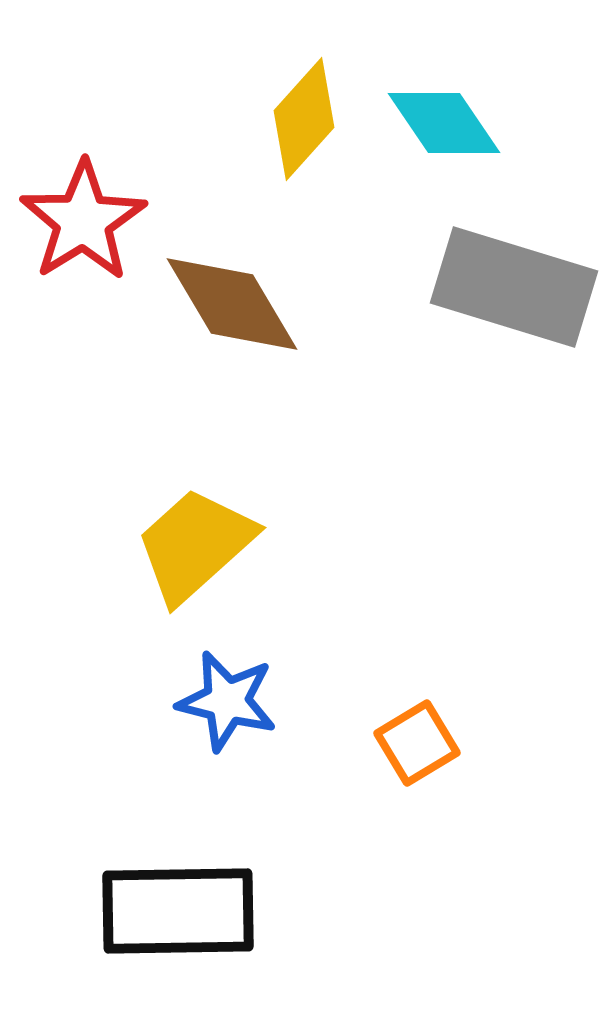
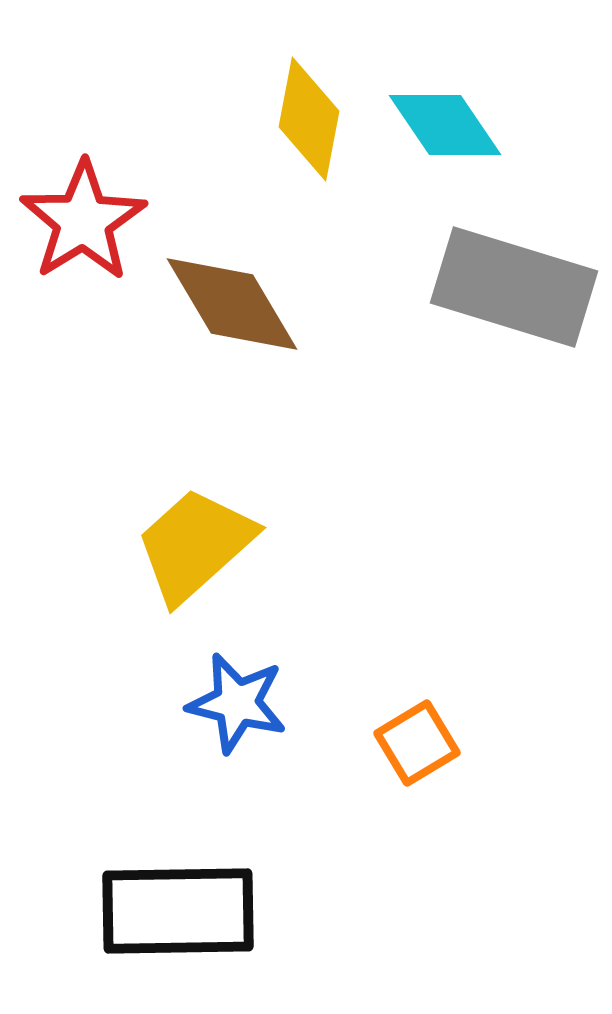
yellow diamond: moved 5 px right; rotated 31 degrees counterclockwise
cyan diamond: moved 1 px right, 2 px down
blue star: moved 10 px right, 2 px down
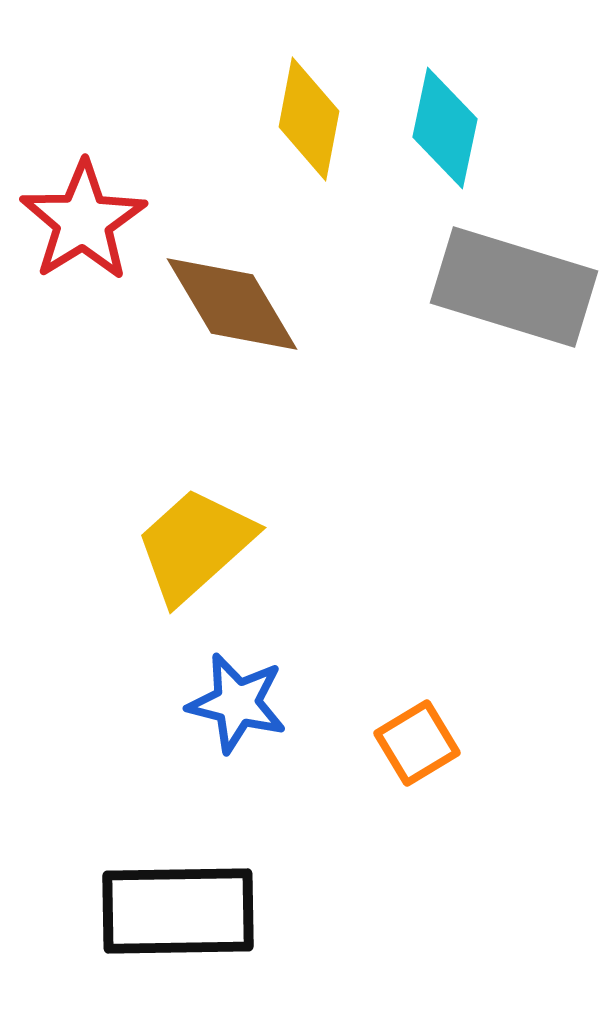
cyan diamond: moved 3 px down; rotated 46 degrees clockwise
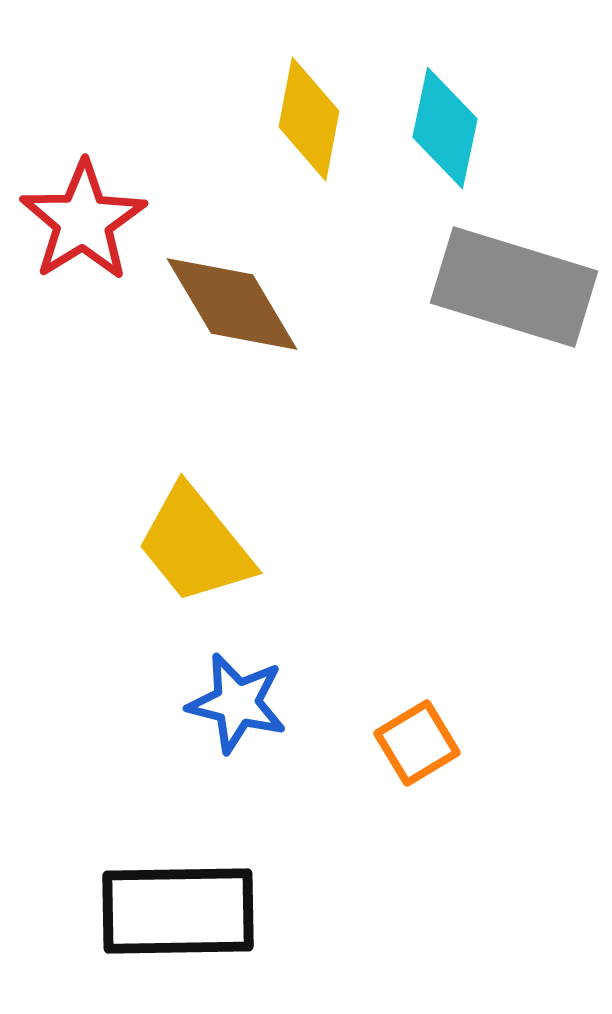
yellow trapezoid: rotated 87 degrees counterclockwise
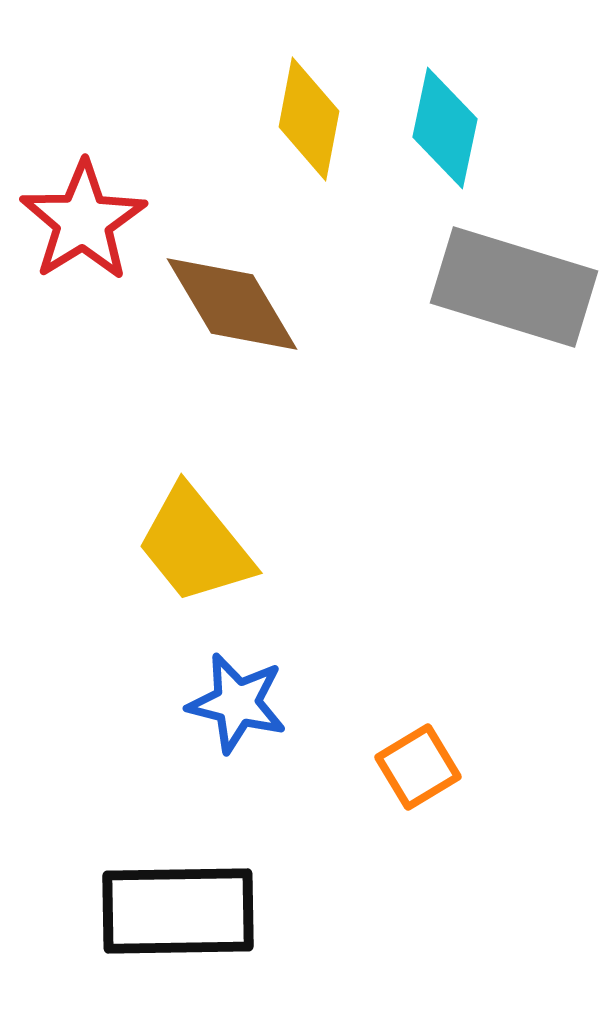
orange square: moved 1 px right, 24 px down
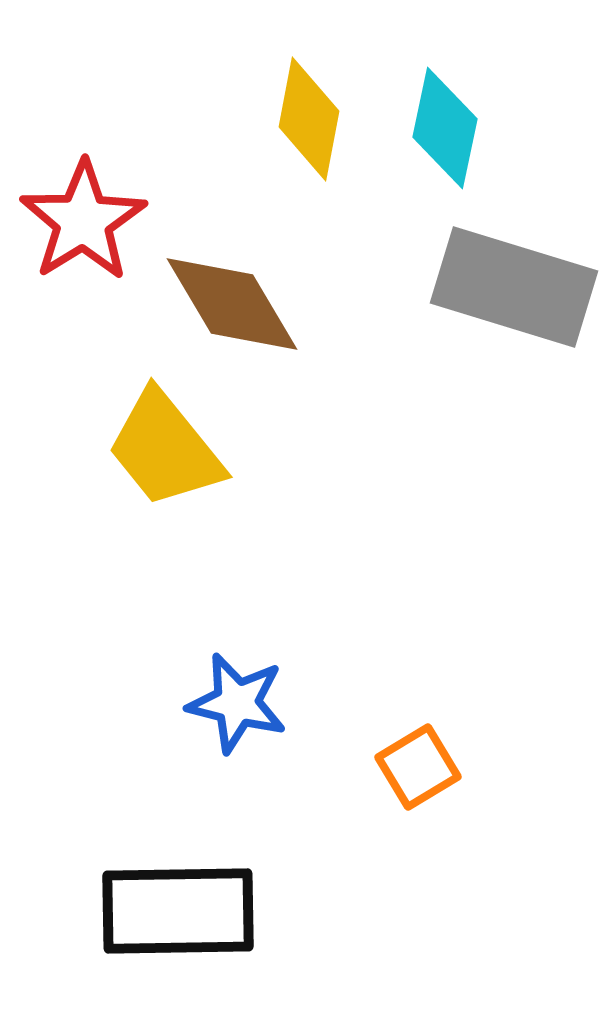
yellow trapezoid: moved 30 px left, 96 px up
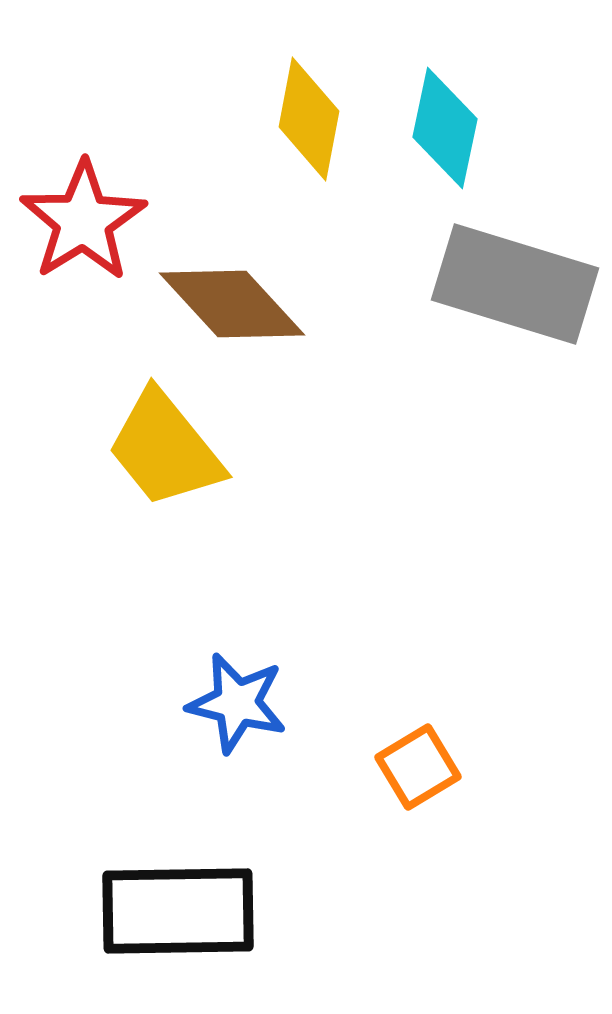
gray rectangle: moved 1 px right, 3 px up
brown diamond: rotated 12 degrees counterclockwise
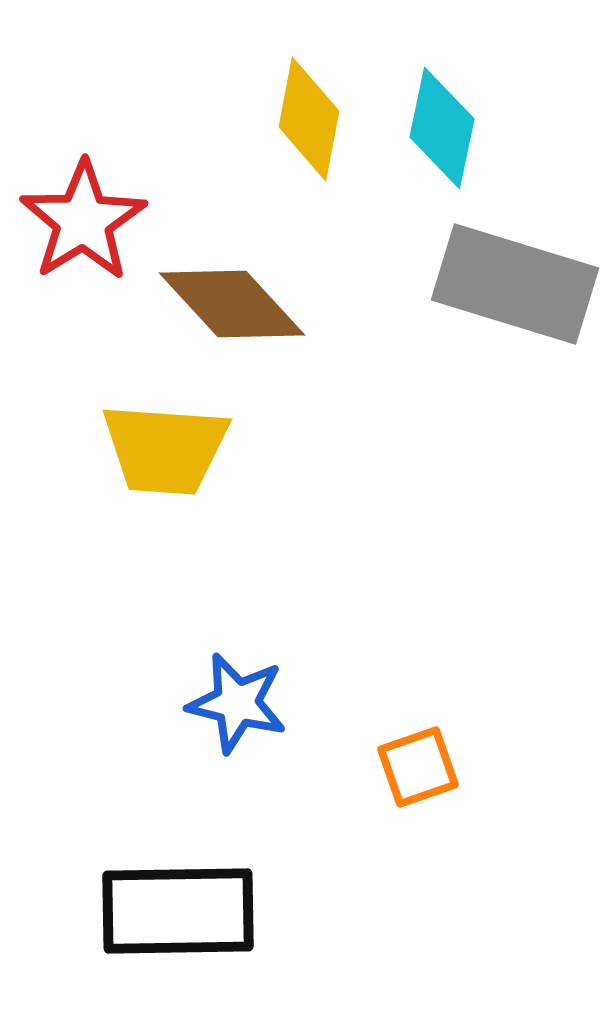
cyan diamond: moved 3 px left
yellow trapezoid: rotated 47 degrees counterclockwise
orange square: rotated 12 degrees clockwise
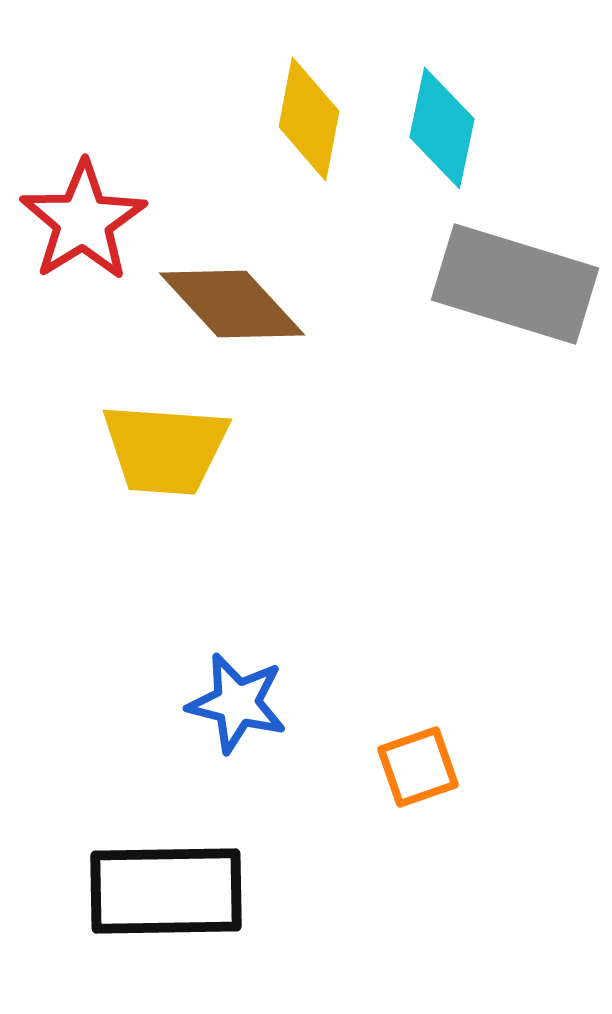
black rectangle: moved 12 px left, 20 px up
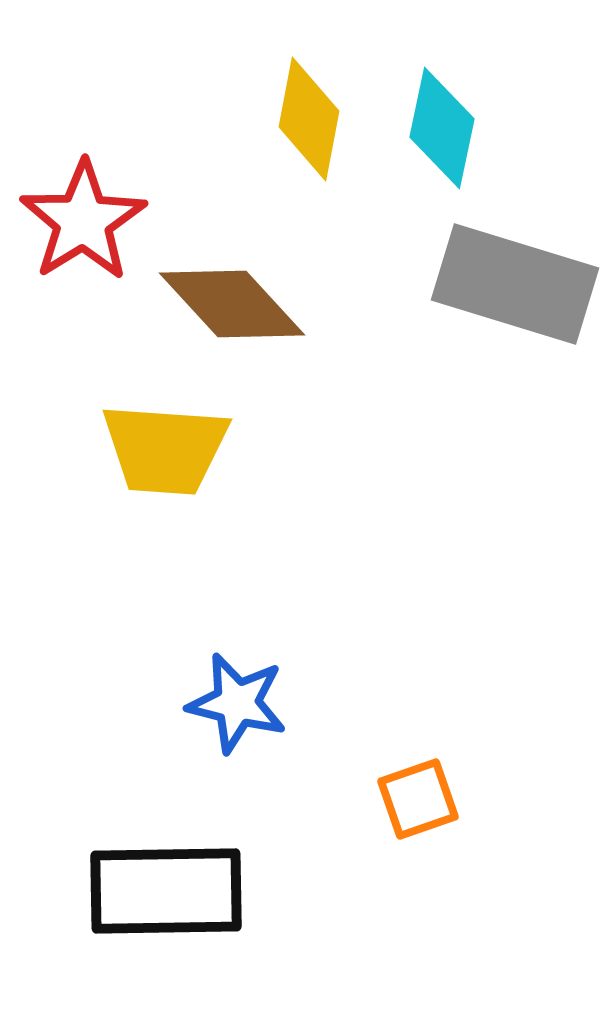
orange square: moved 32 px down
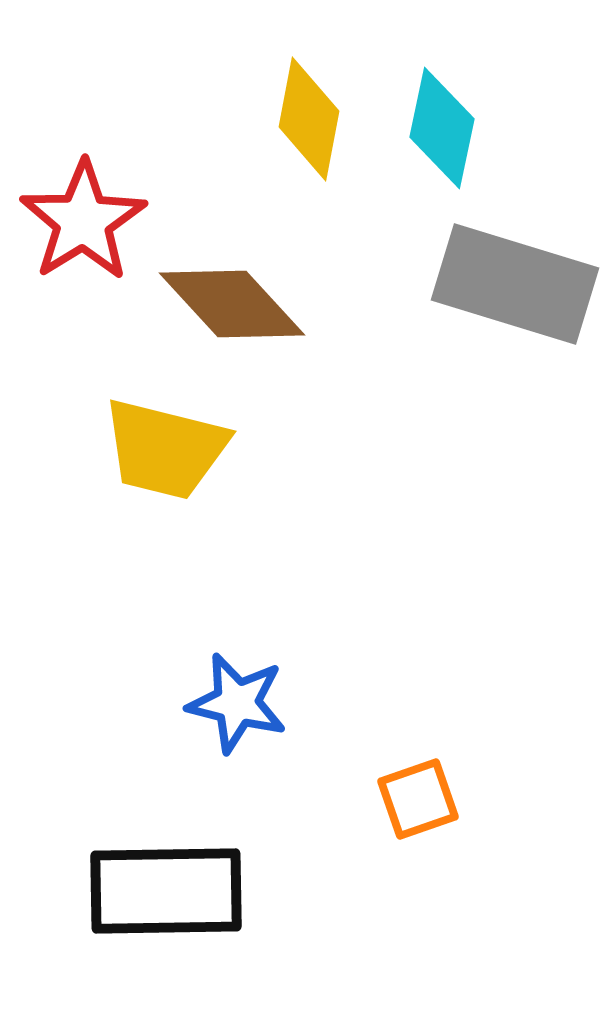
yellow trapezoid: rotated 10 degrees clockwise
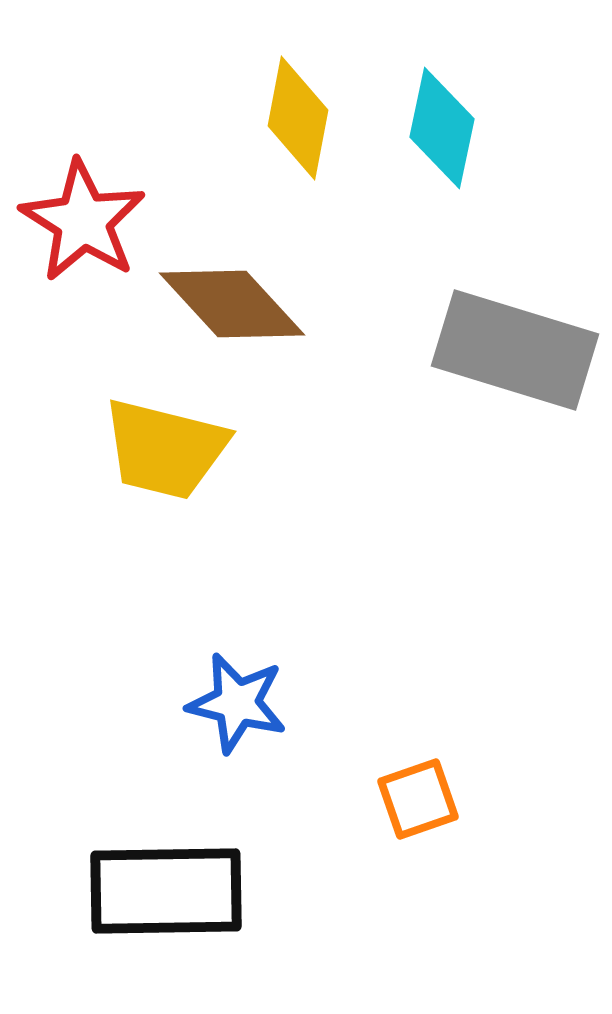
yellow diamond: moved 11 px left, 1 px up
red star: rotated 8 degrees counterclockwise
gray rectangle: moved 66 px down
